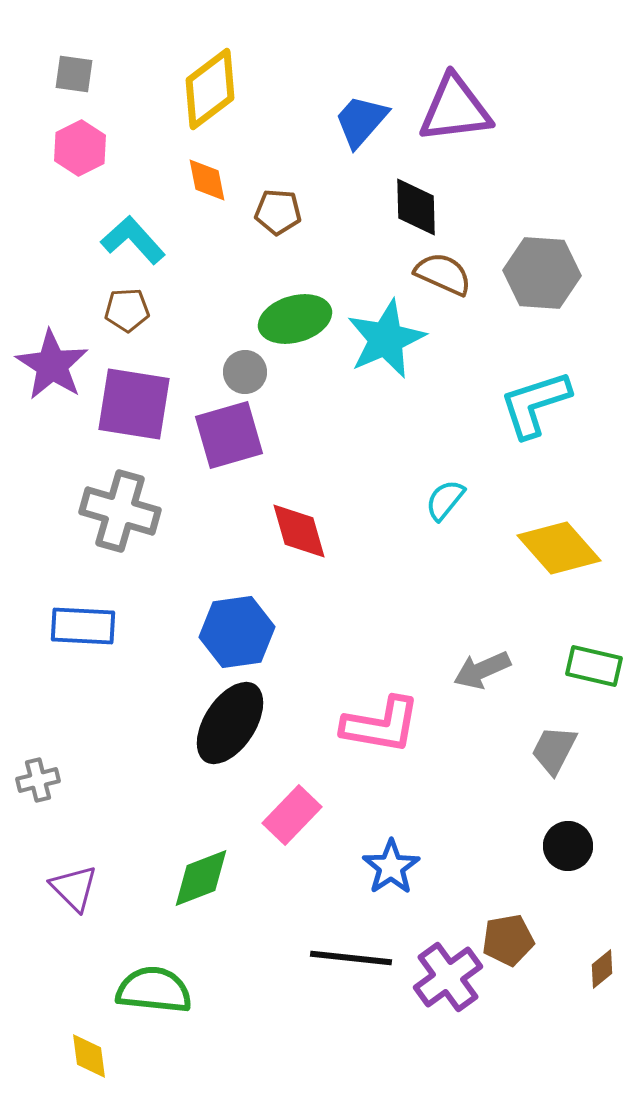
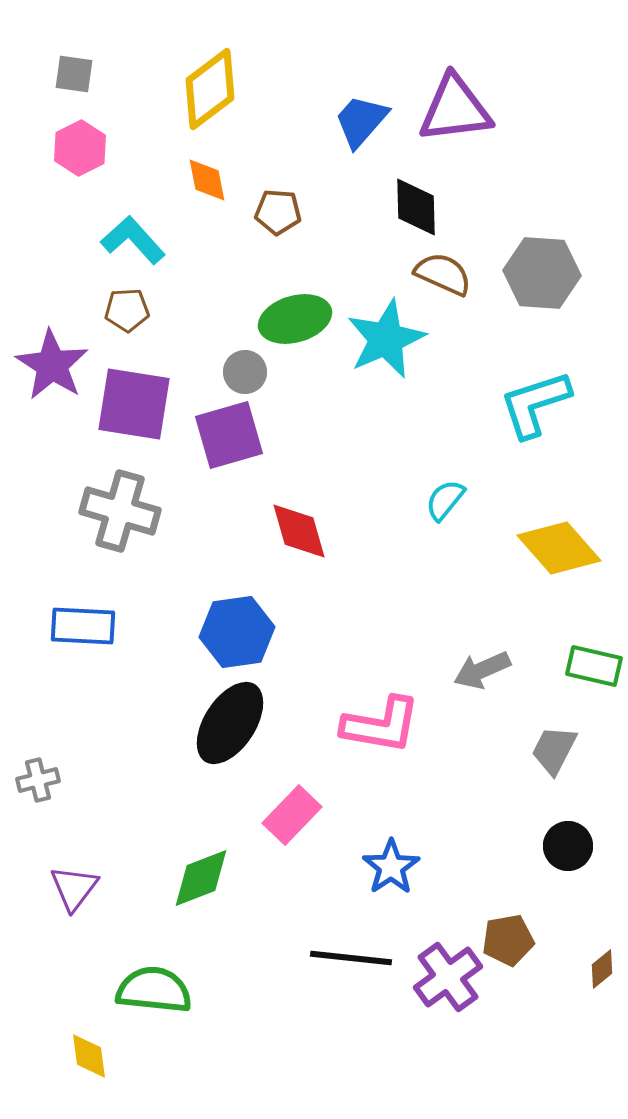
purple triangle at (74, 888): rotated 22 degrees clockwise
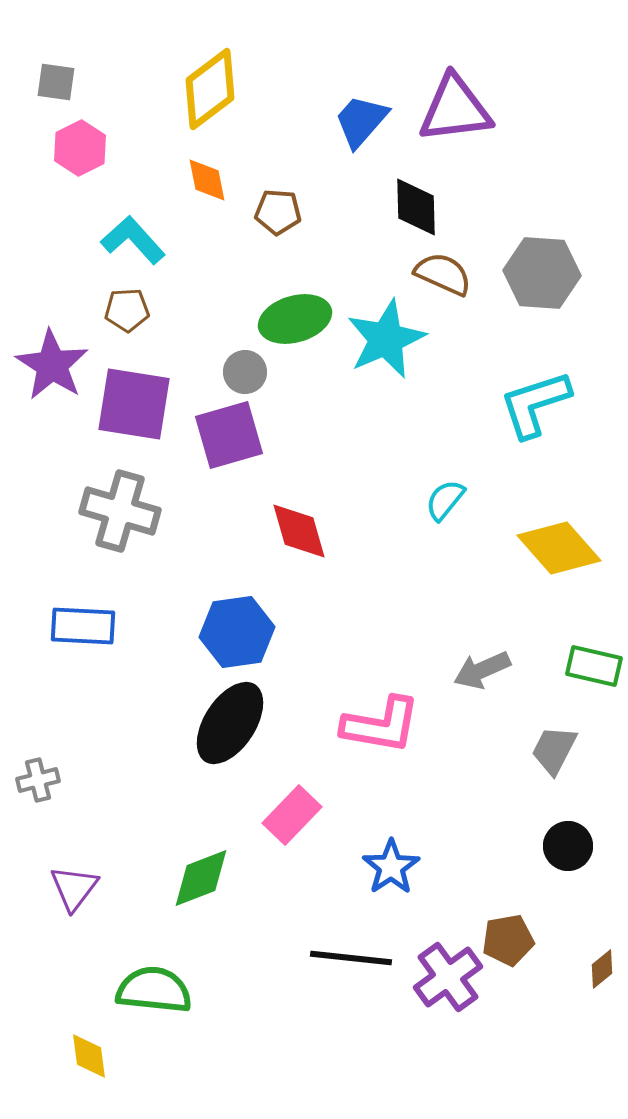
gray square at (74, 74): moved 18 px left, 8 px down
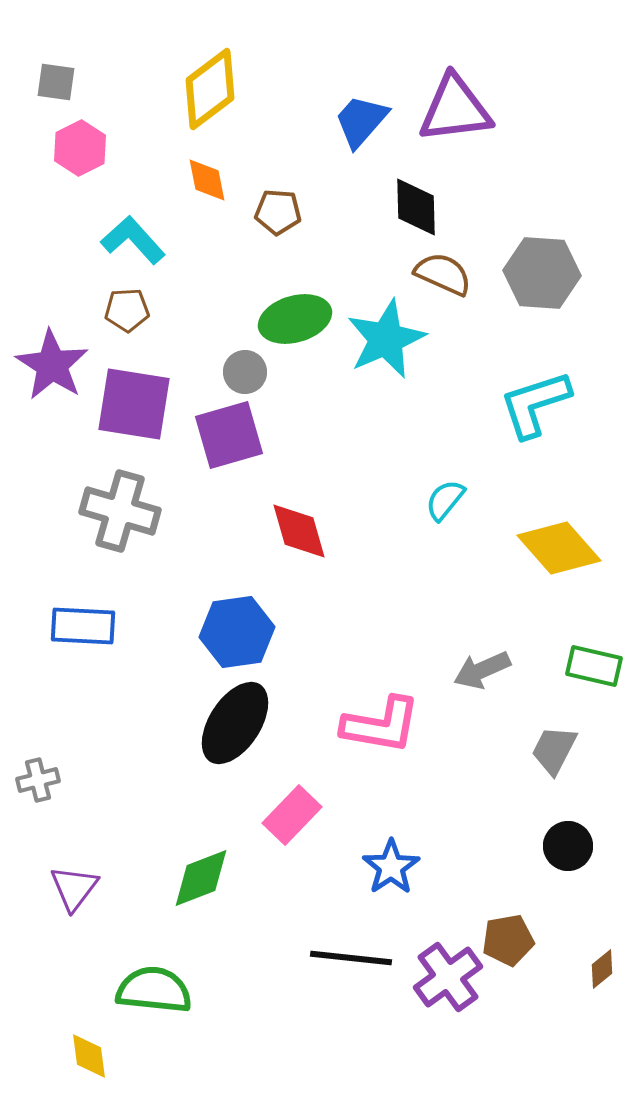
black ellipse at (230, 723): moved 5 px right
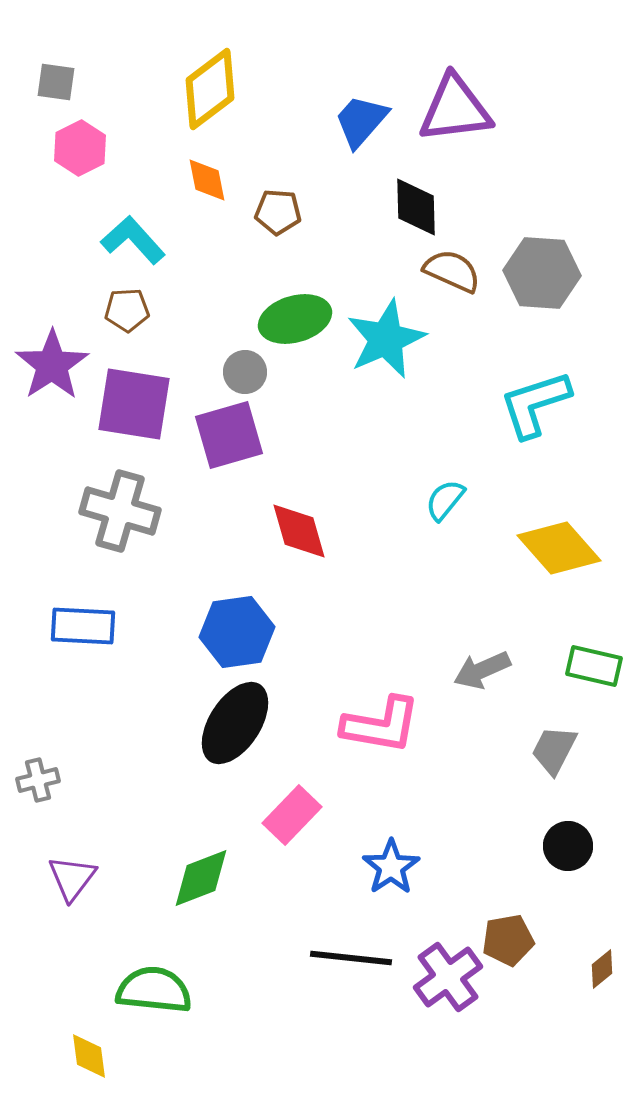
brown semicircle at (443, 274): moved 9 px right, 3 px up
purple star at (52, 365): rotated 6 degrees clockwise
purple triangle at (74, 888): moved 2 px left, 10 px up
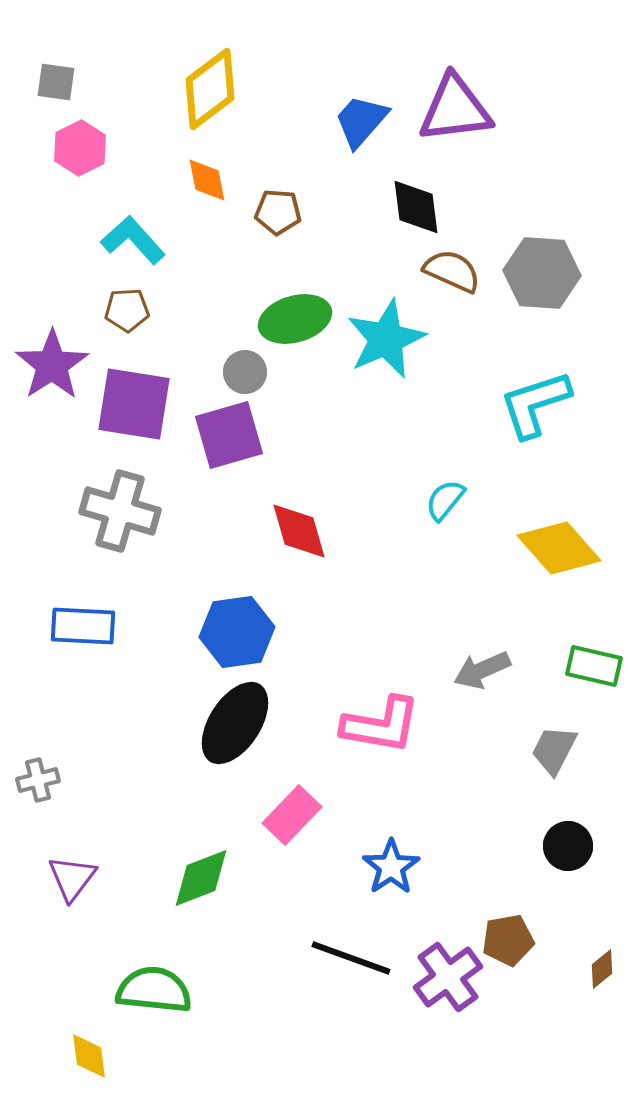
black diamond at (416, 207): rotated 6 degrees counterclockwise
black line at (351, 958): rotated 14 degrees clockwise
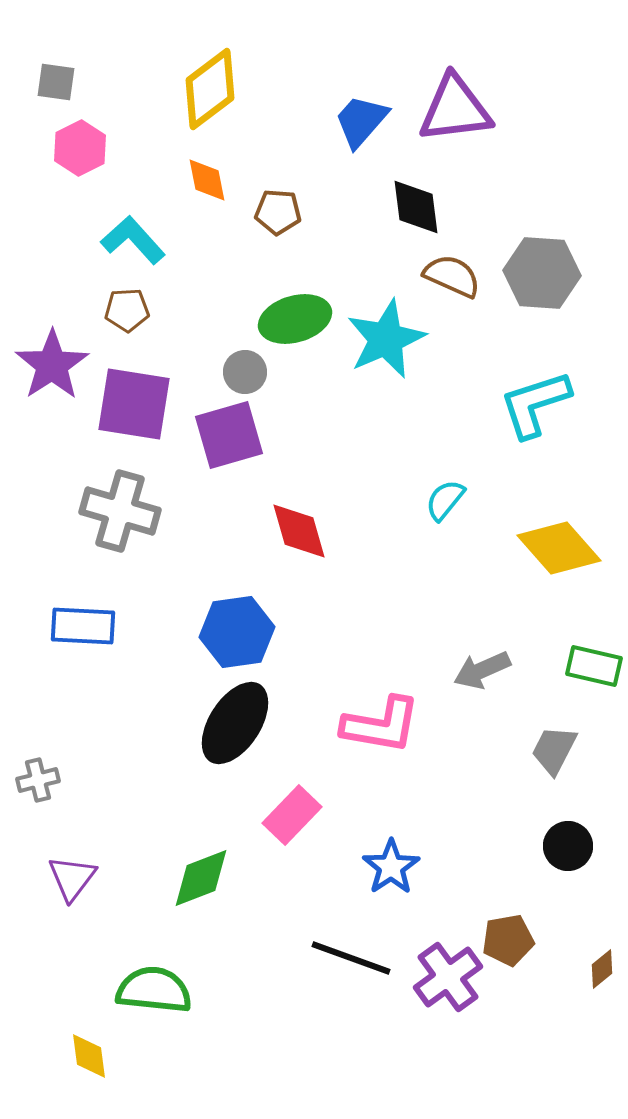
brown semicircle at (452, 271): moved 5 px down
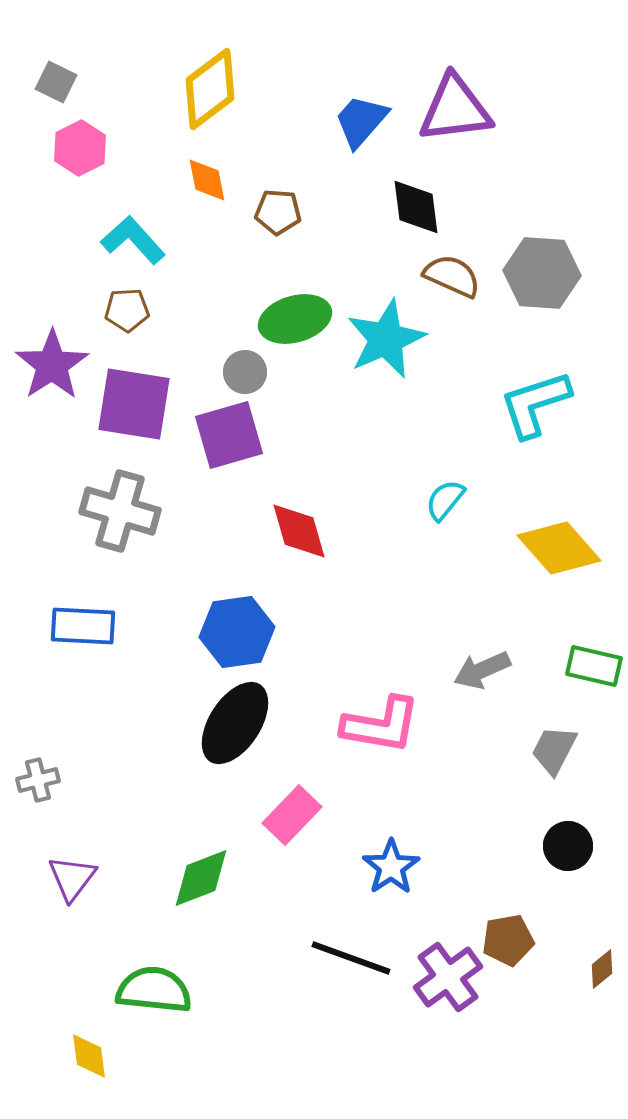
gray square at (56, 82): rotated 18 degrees clockwise
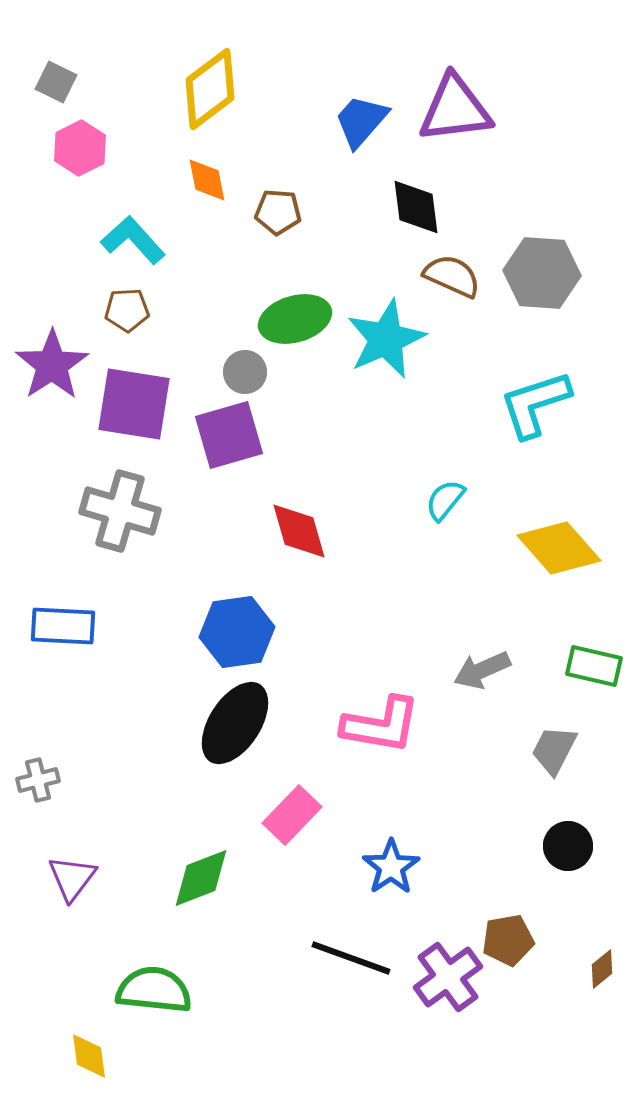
blue rectangle at (83, 626): moved 20 px left
